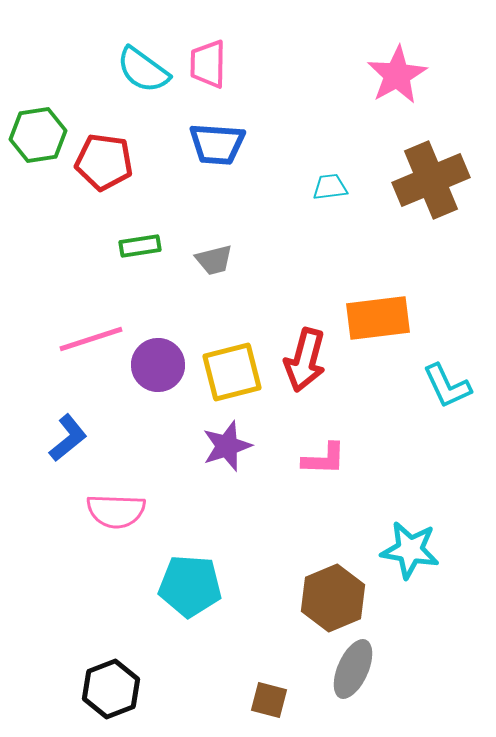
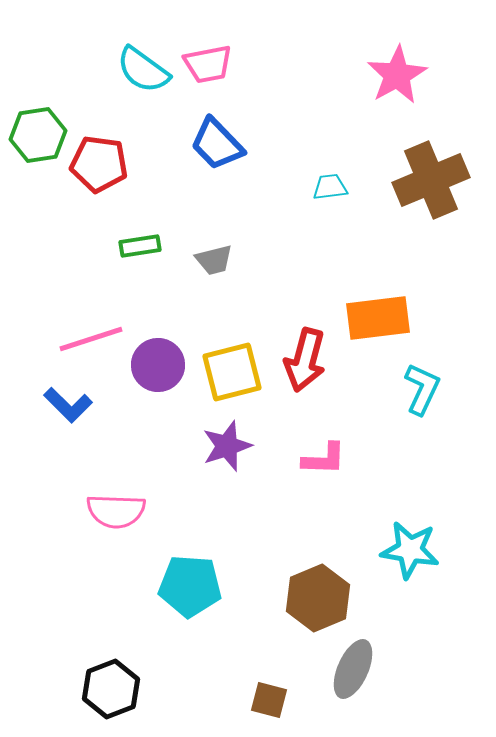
pink trapezoid: rotated 102 degrees counterclockwise
blue trapezoid: rotated 42 degrees clockwise
red pentagon: moved 5 px left, 2 px down
cyan L-shape: moved 25 px left, 3 px down; rotated 130 degrees counterclockwise
blue L-shape: moved 33 px up; rotated 84 degrees clockwise
brown hexagon: moved 15 px left
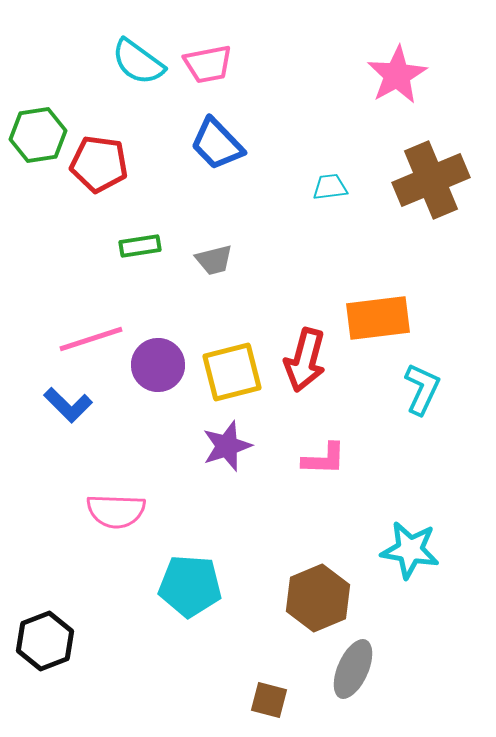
cyan semicircle: moved 5 px left, 8 px up
black hexagon: moved 66 px left, 48 px up
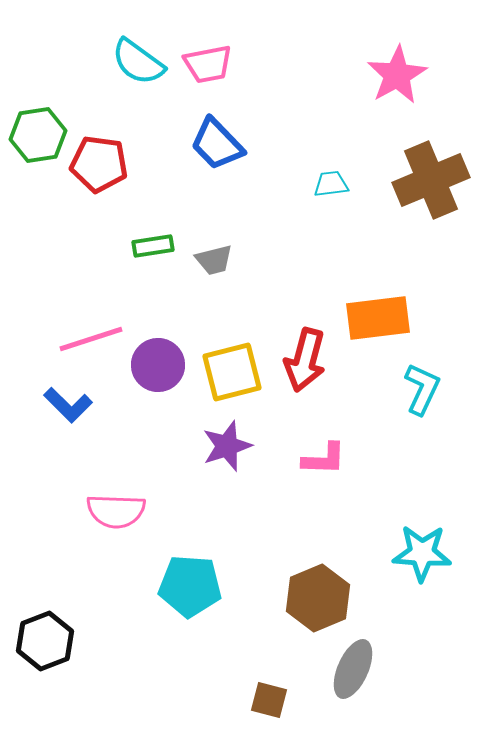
cyan trapezoid: moved 1 px right, 3 px up
green rectangle: moved 13 px right
cyan star: moved 12 px right, 3 px down; rotated 6 degrees counterclockwise
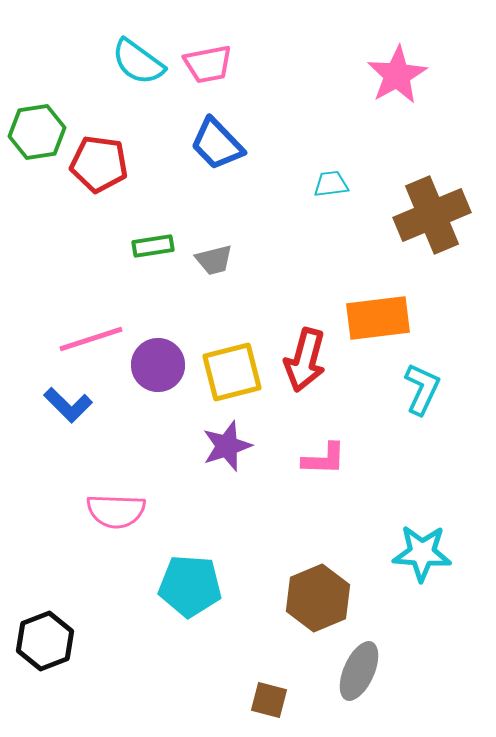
green hexagon: moved 1 px left, 3 px up
brown cross: moved 1 px right, 35 px down
gray ellipse: moved 6 px right, 2 px down
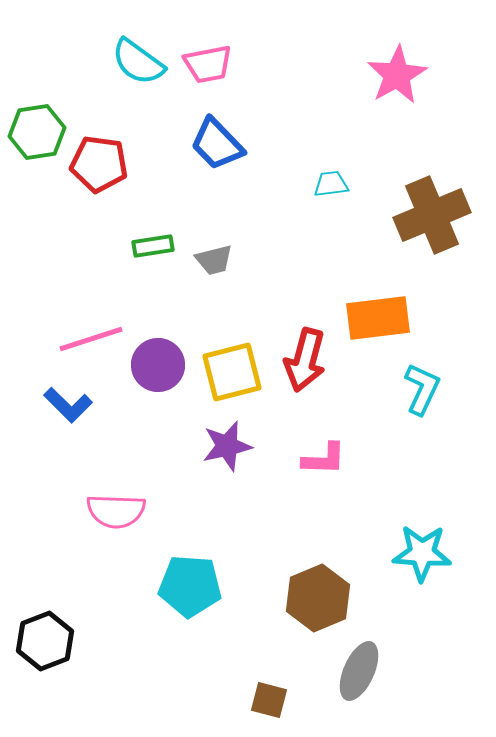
purple star: rotated 6 degrees clockwise
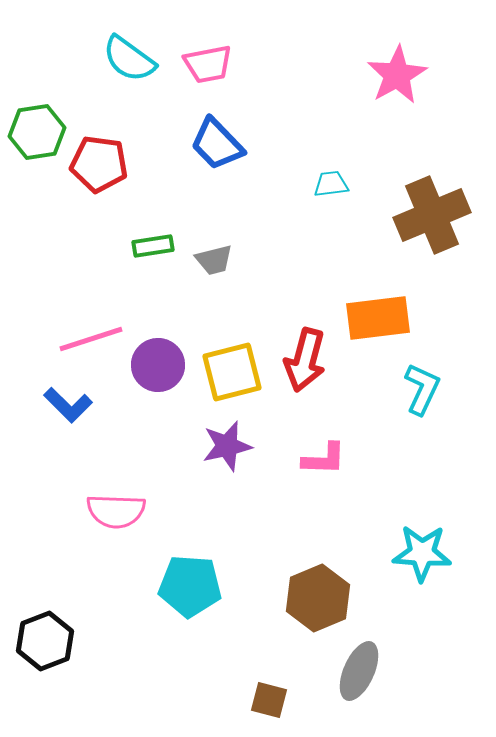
cyan semicircle: moved 9 px left, 3 px up
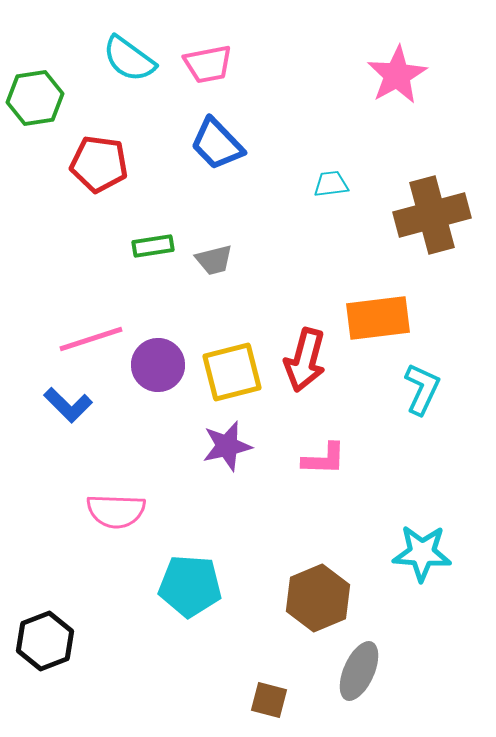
green hexagon: moved 2 px left, 34 px up
brown cross: rotated 8 degrees clockwise
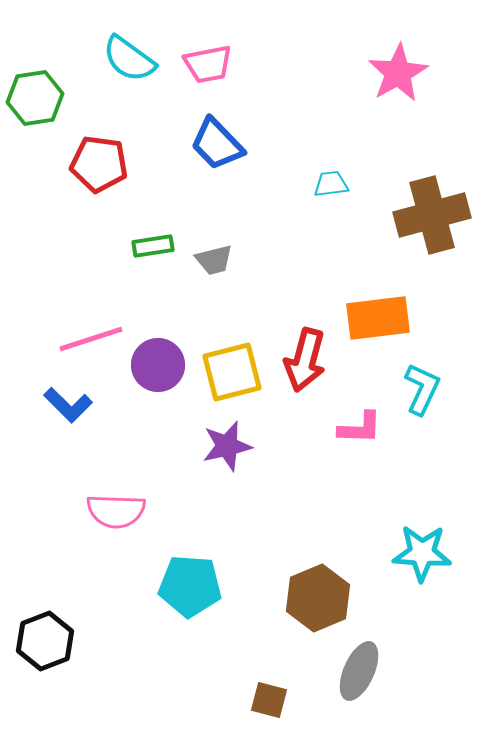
pink star: moved 1 px right, 2 px up
pink L-shape: moved 36 px right, 31 px up
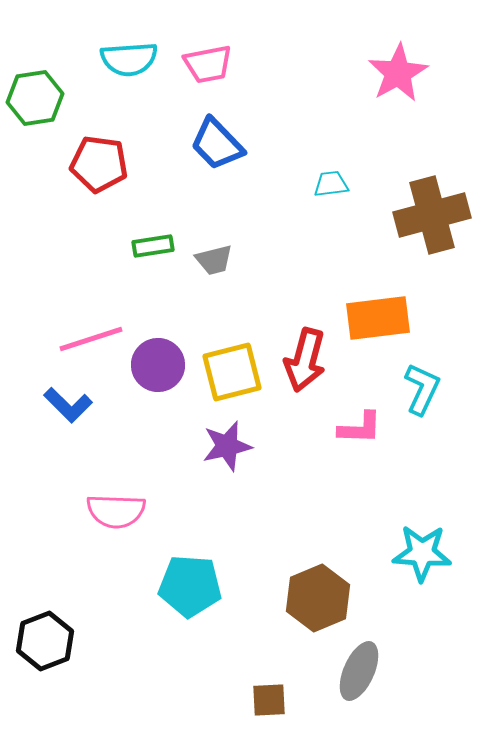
cyan semicircle: rotated 40 degrees counterclockwise
brown square: rotated 18 degrees counterclockwise
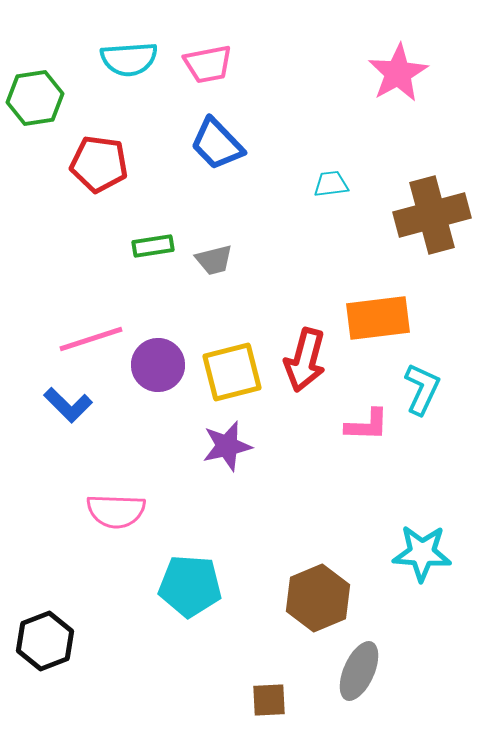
pink L-shape: moved 7 px right, 3 px up
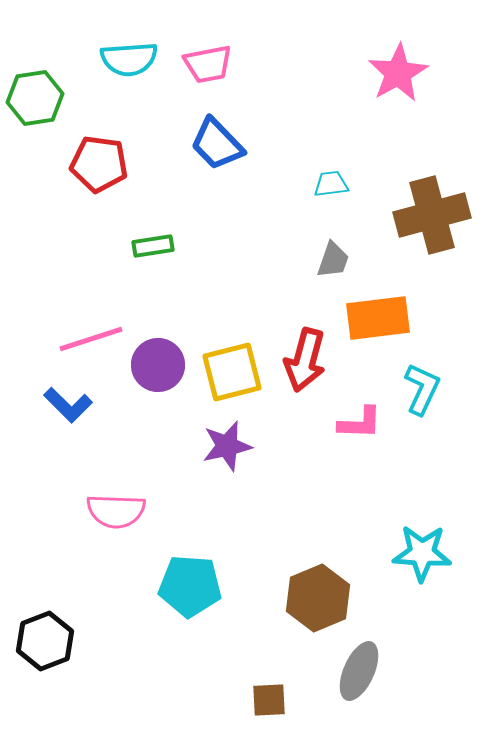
gray trapezoid: moved 119 px right; rotated 57 degrees counterclockwise
pink L-shape: moved 7 px left, 2 px up
